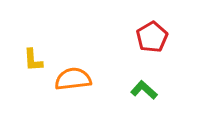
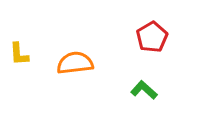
yellow L-shape: moved 14 px left, 6 px up
orange semicircle: moved 2 px right, 16 px up
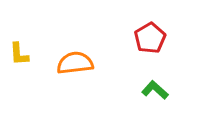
red pentagon: moved 2 px left, 1 px down
green L-shape: moved 11 px right
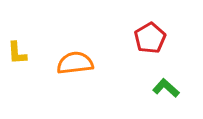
yellow L-shape: moved 2 px left, 1 px up
green L-shape: moved 11 px right, 2 px up
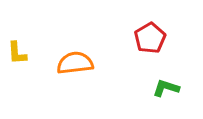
green L-shape: rotated 24 degrees counterclockwise
